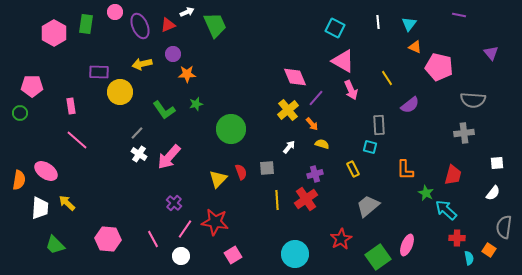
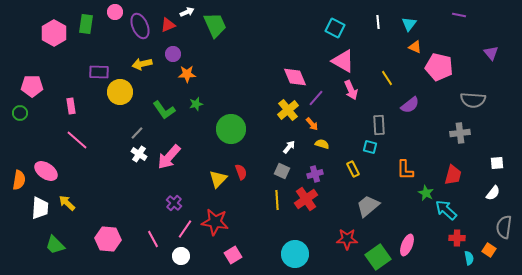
gray cross at (464, 133): moved 4 px left
gray square at (267, 168): moved 15 px right, 3 px down; rotated 28 degrees clockwise
red star at (341, 239): moved 6 px right; rotated 30 degrees clockwise
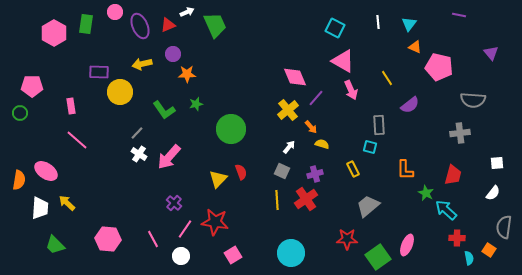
orange arrow at (312, 124): moved 1 px left, 3 px down
cyan circle at (295, 254): moved 4 px left, 1 px up
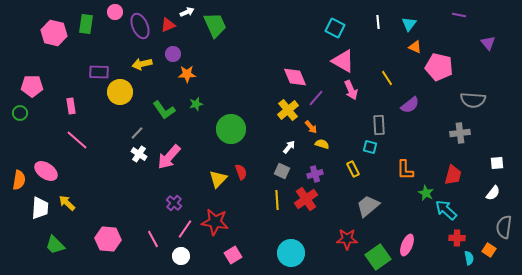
pink hexagon at (54, 33): rotated 15 degrees counterclockwise
purple triangle at (491, 53): moved 3 px left, 10 px up
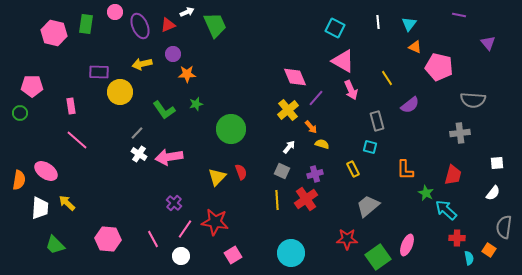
gray rectangle at (379, 125): moved 2 px left, 4 px up; rotated 12 degrees counterclockwise
pink arrow at (169, 157): rotated 40 degrees clockwise
yellow triangle at (218, 179): moved 1 px left, 2 px up
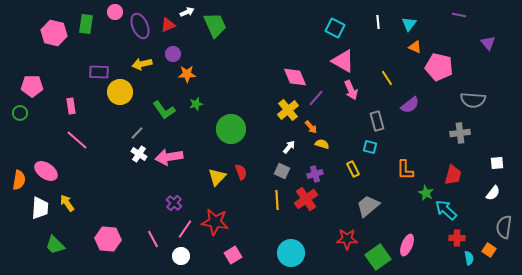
yellow arrow at (67, 203): rotated 12 degrees clockwise
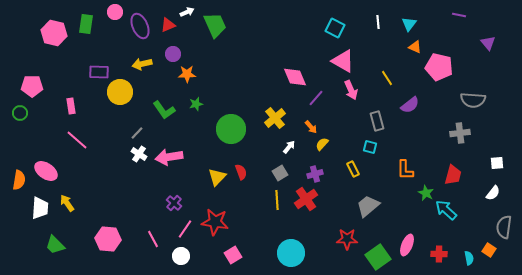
yellow cross at (288, 110): moved 13 px left, 8 px down
yellow semicircle at (322, 144): rotated 64 degrees counterclockwise
gray square at (282, 171): moved 2 px left, 2 px down; rotated 35 degrees clockwise
red cross at (457, 238): moved 18 px left, 16 px down
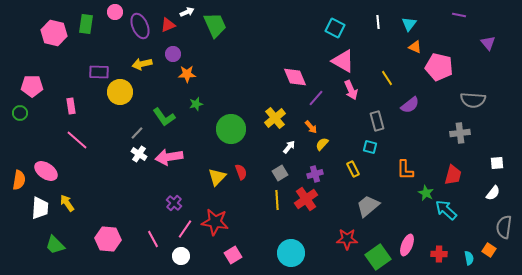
green L-shape at (164, 110): moved 7 px down
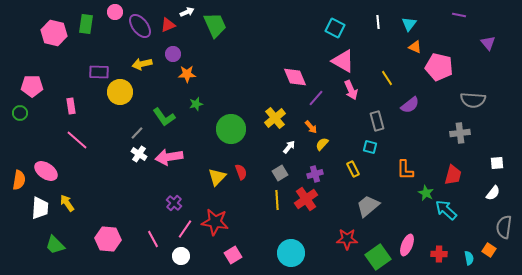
purple ellipse at (140, 26): rotated 15 degrees counterclockwise
